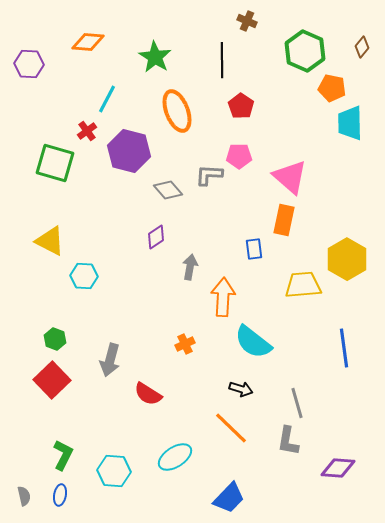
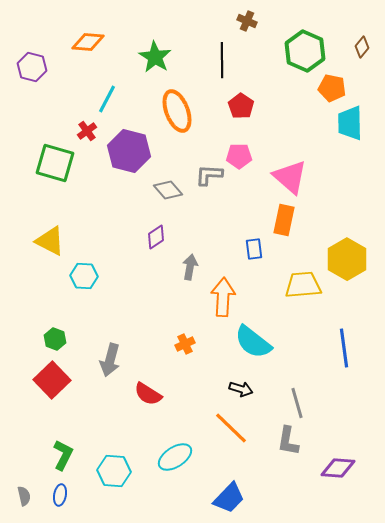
purple hexagon at (29, 64): moved 3 px right, 3 px down; rotated 12 degrees clockwise
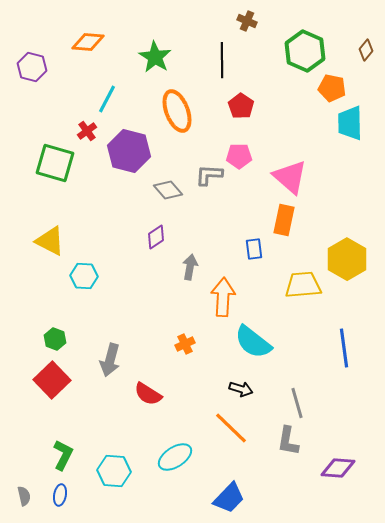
brown diamond at (362, 47): moved 4 px right, 3 px down
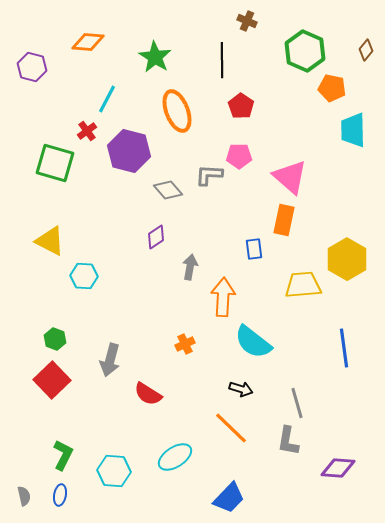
cyan trapezoid at (350, 123): moved 3 px right, 7 px down
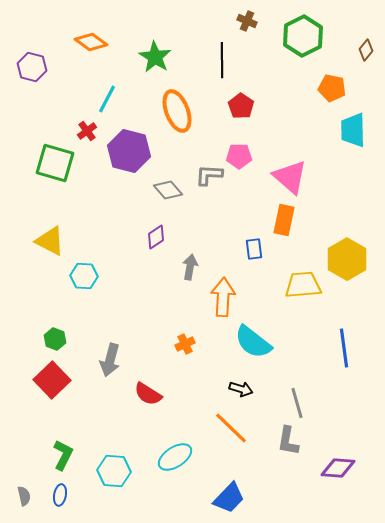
orange diamond at (88, 42): moved 3 px right; rotated 32 degrees clockwise
green hexagon at (305, 51): moved 2 px left, 15 px up; rotated 9 degrees clockwise
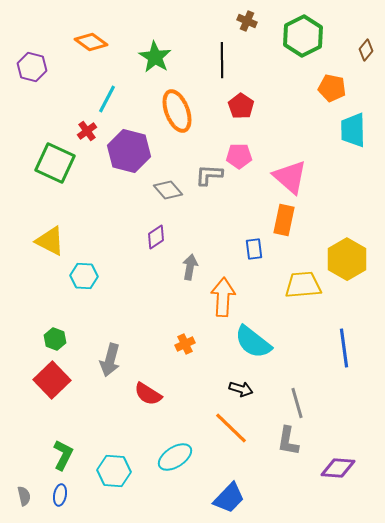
green square at (55, 163): rotated 9 degrees clockwise
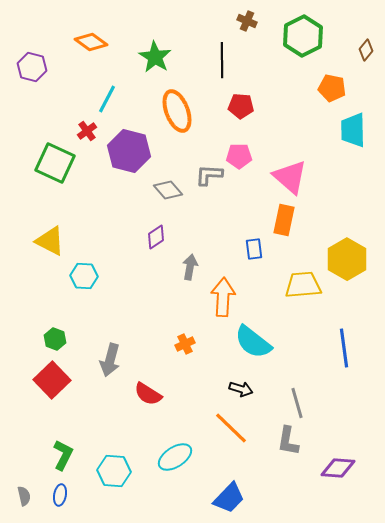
red pentagon at (241, 106): rotated 30 degrees counterclockwise
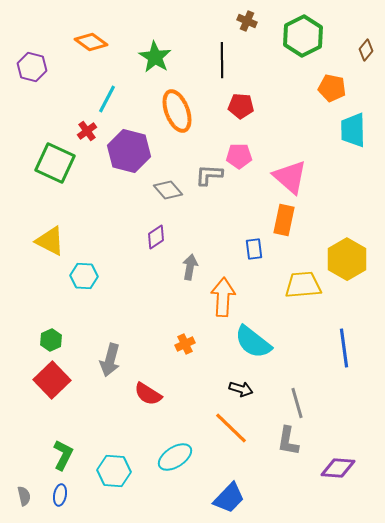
green hexagon at (55, 339): moved 4 px left, 1 px down; rotated 15 degrees clockwise
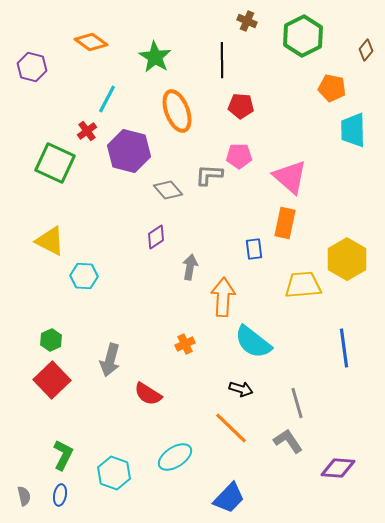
orange rectangle at (284, 220): moved 1 px right, 3 px down
gray L-shape at (288, 441): rotated 136 degrees clockwise
cyan hexagon at (114, 471): moved 2 px down; rotated 16 degrees clockwise
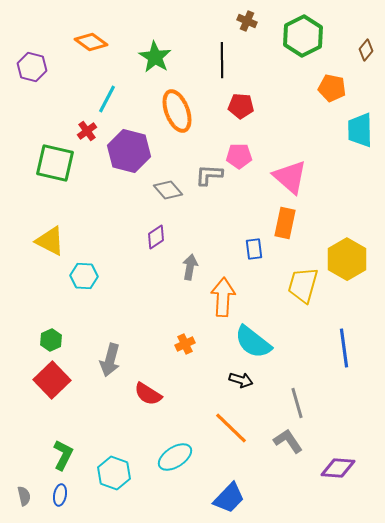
cyan trapezoid at (353, 130): moved 7 px right
green square at (55, 163): rotated 12 degrees counterclockwise
yellow trapezoid at (303, 285): rotated 69 degrees counterclockwise
black arrow at (241, 389): moved 9 px up
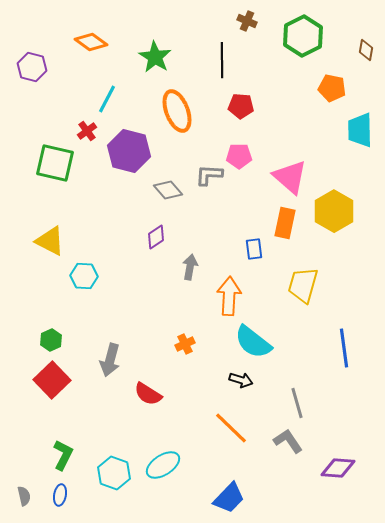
brown diamond at (366, 50): rotated 30 degrees counterclockwise
yellow hexagon at (347, 259): moved 13 px left, 48 px up
orange arrow at (223, 297): moved 6 px right, 1 px up
cyan ellipse at (175, 457): moved 12 px left, 8 px down
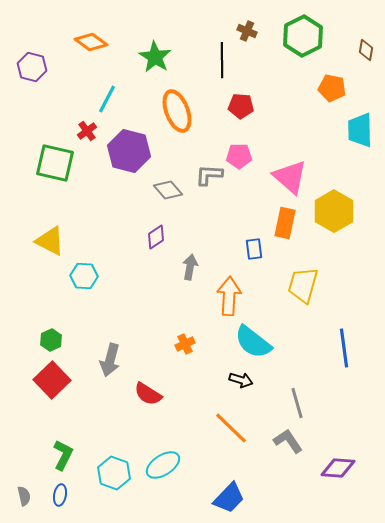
brown cross at (247, 21): moved 10 px down
